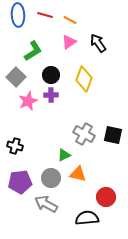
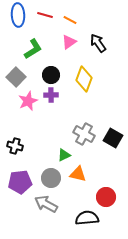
green L-shape: moved 2 px up
black square: moved 3 px down; rotated 18 degrees clockwise
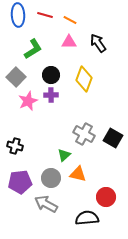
pink triangle: rotated 35 degrees clockwise
green triangle: rotated 16 degrees counterclockwise
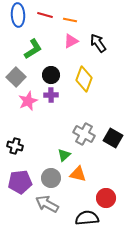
orange line: rotated 16 degrees counterclockwise
pink triangle: moved 2 px right, 1 px up; rotated 28 degrees counterclockwise
red circle: moved 1 px down
gray arrow: moved 1 px right
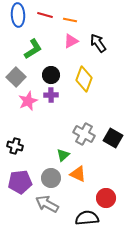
green triangle: moved 1 px left
orange triangle: rotated 12 degrees clockwise
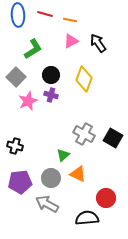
red line: moved 1 px up
purple cross: rotated 16 degrees clockwise
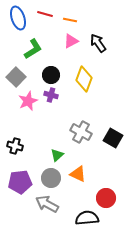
blue ellipse: moved 3 px down; rotated 15 degrees counterclockwise
gray cross: moved 3 px left, 2 px up
green triangle: moved 6 px left
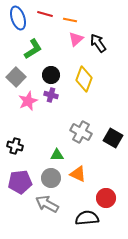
pink triangle: moved 5 px right, 2 px up; rotated 14 degrees counterclockwise
green triangle: rotated 40 degrees clockwise
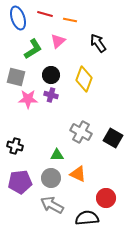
pink triangle: moved 18 px left, 2 px down
gray square: rotated 30 degrees counterclockwise
pink star: moved 2 px up; rotated 24 degrees clockwise
gray arrow: moved 5 px right, 1 px down
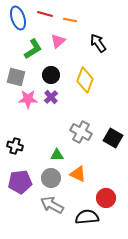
yellow diamond: moved 1 px right, 1 px down
purple cross: moved 2 px down; rotated 32 degrees clockwise
black semicircle: moved 1 px up
